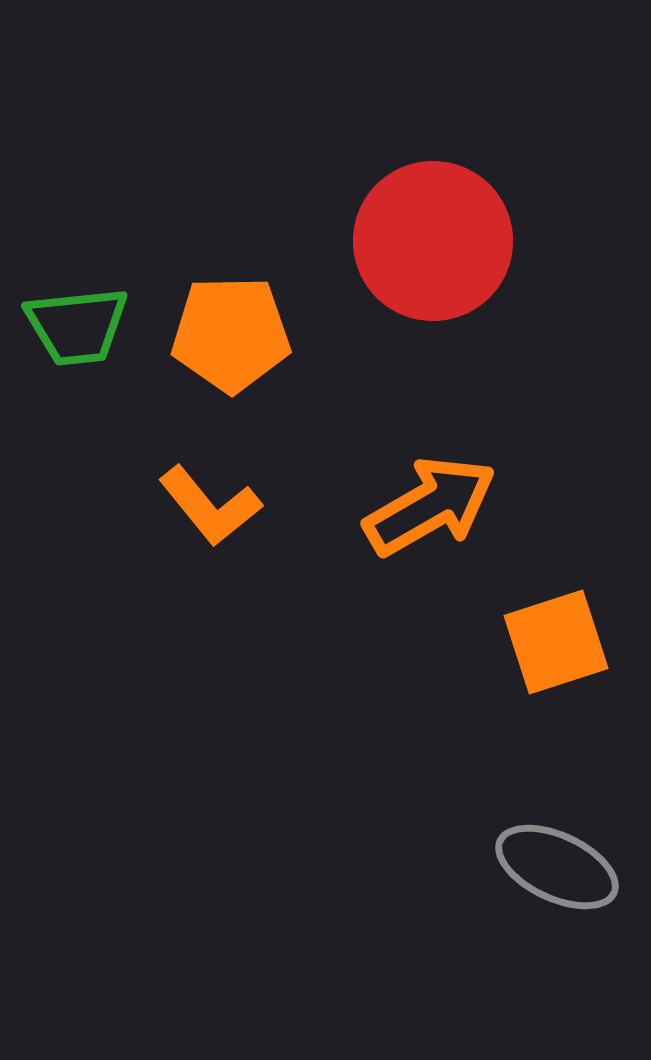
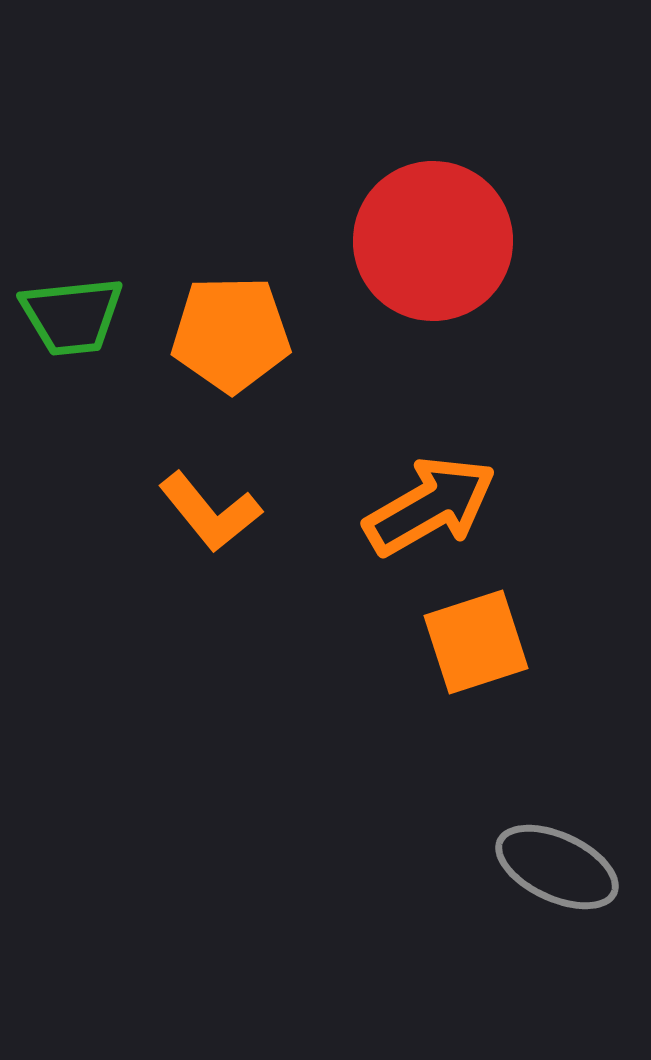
green trapezoid: moved 5 px left, 10 px up
orange L-shape: moved 6 px down
orange square: moved 80 px left
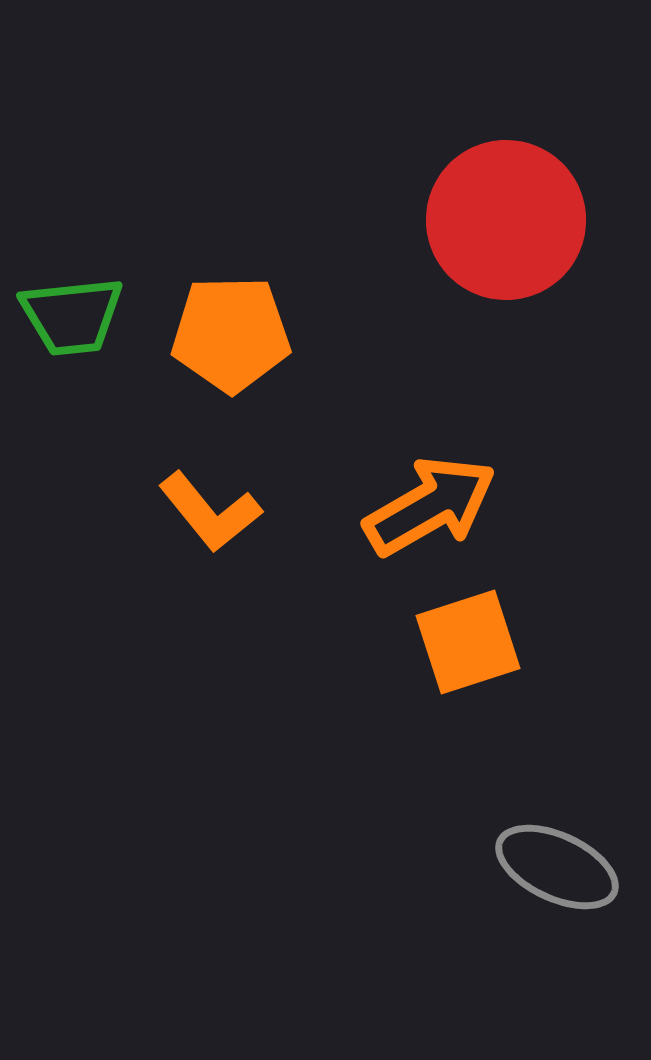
red circle: moved 73 px right, 21 px up
orange square: moved 8 px left
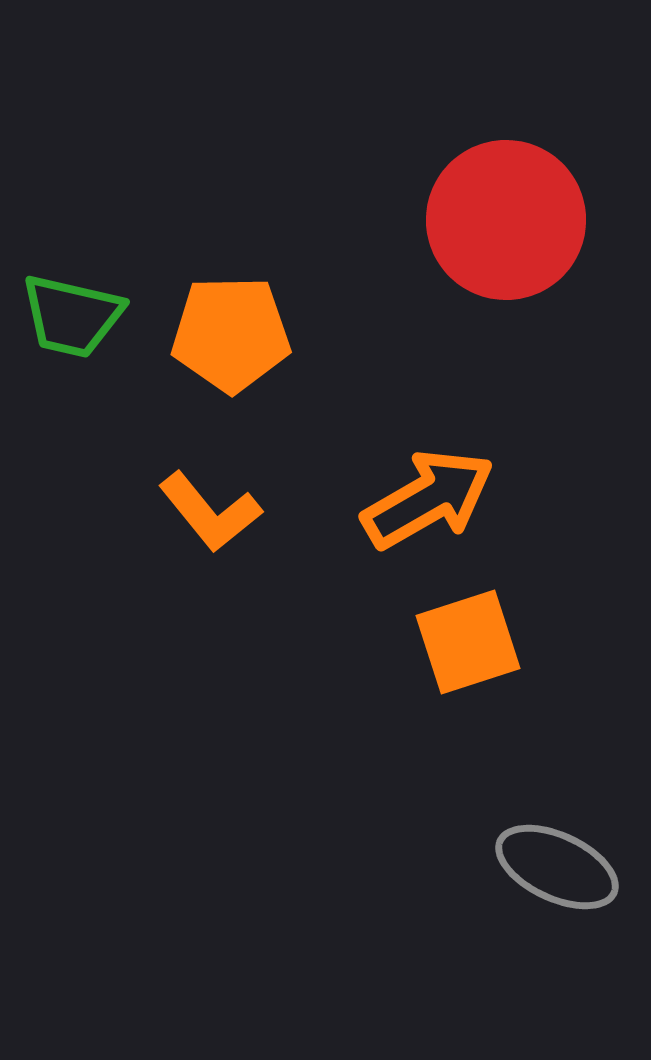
green trapezoid: rotated 19 degrees clockwise
orange arrow: moved 2 px left, 7 px up
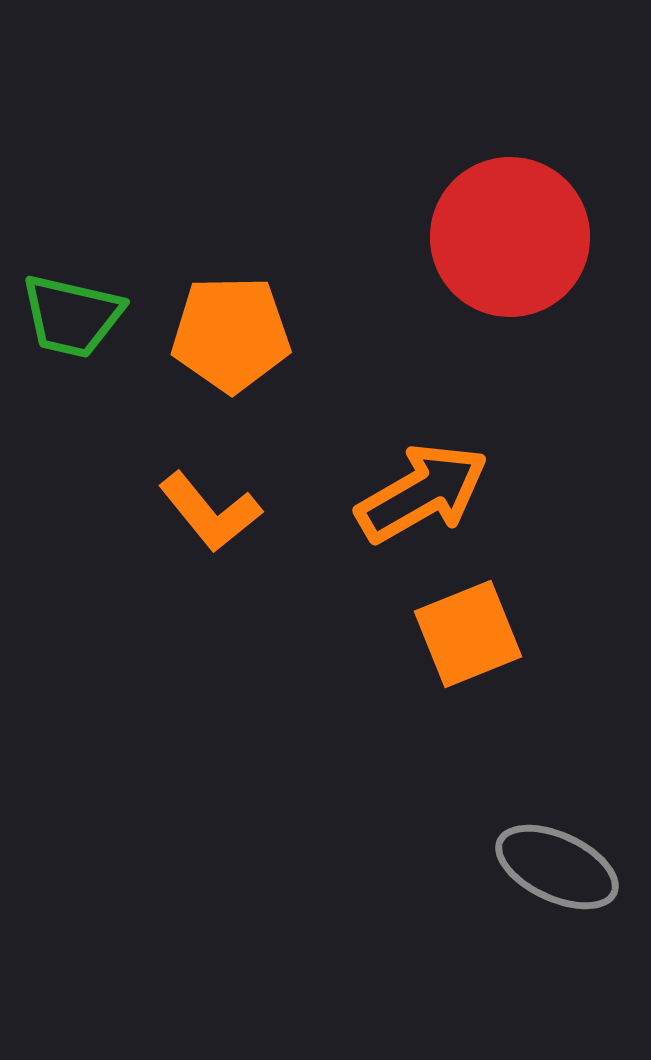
red circle: moved 4 px right, 17 px down
orange arrow: moved 6 px left, 6 px up
orange square: moved 8 px up; rotated 4 degrees counterclockwise
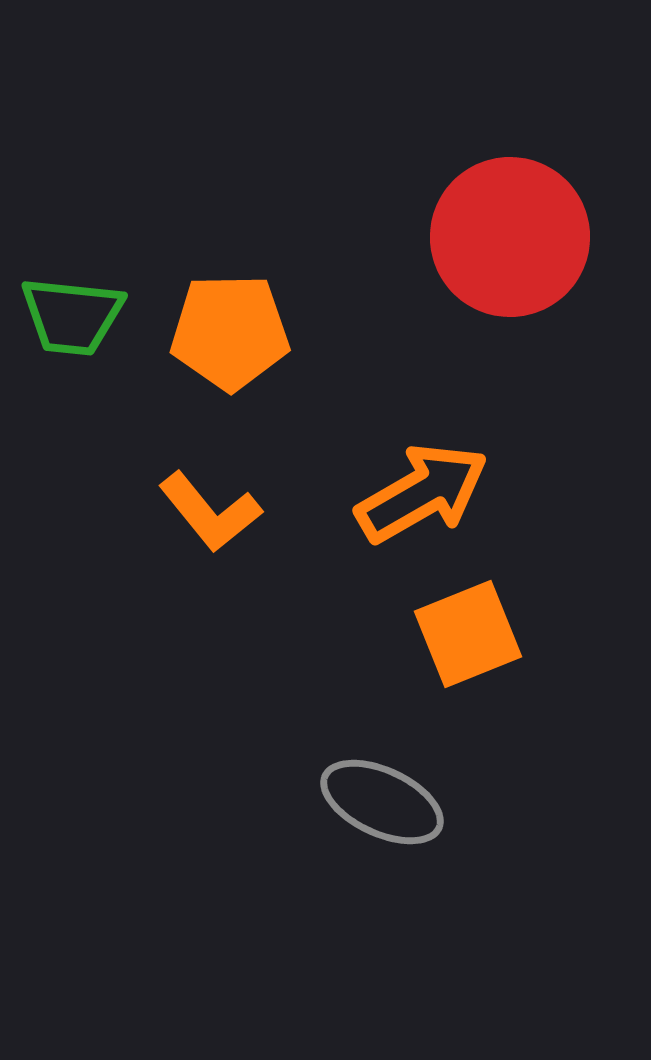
green trapezoid: rotated 7 degrees counterclockwise
orange pentagon: moved 1 px left, 2 px up
gray ellipse: moved 175 px left, 65 px up
